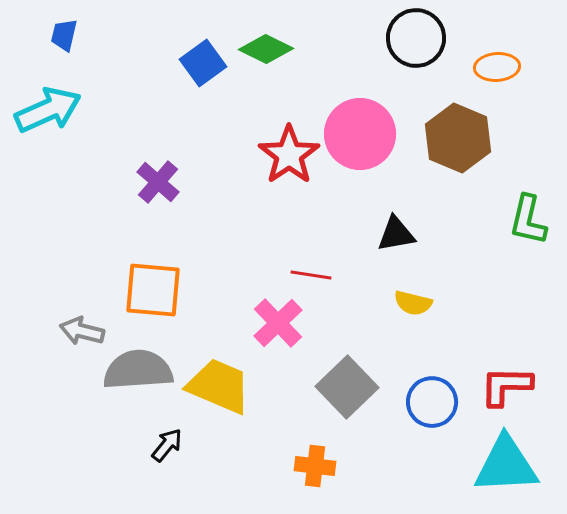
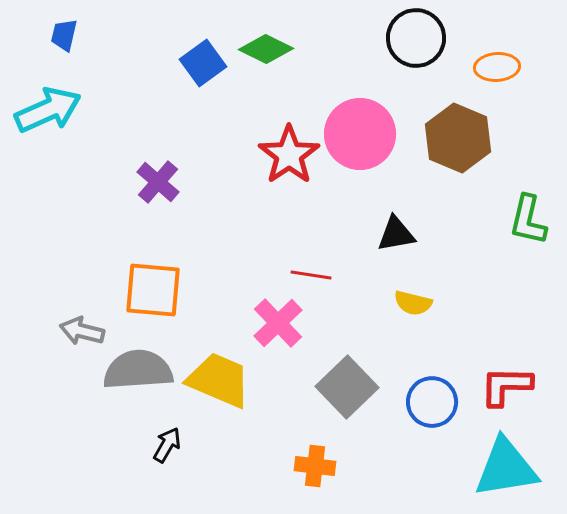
yellow trapezoid: moved 6 px up
black arrow: rotated 9 degrees counterclockwise
cyan triangle: moved 3 px down; rotated 6 degrees counterclockwise
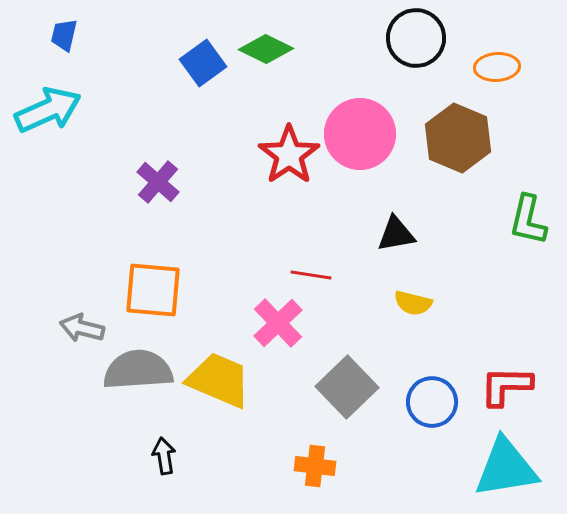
gray arrow: moved 3 px up
black arrow: moved 3 px left, 11 px down; rotated 39 degrees counterclockwise
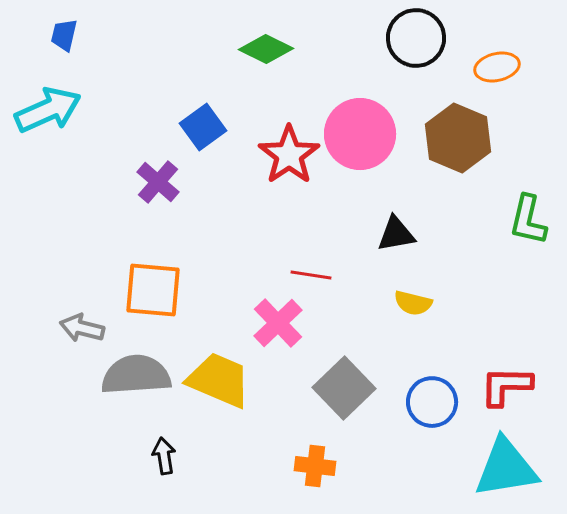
blue square: moved 64 px down
orange ellipse: rotated 9 degrees counterclockwise
gray semicircle: moved 2 px left, 5 px down
gray square: moved 3 px left, 1 px down
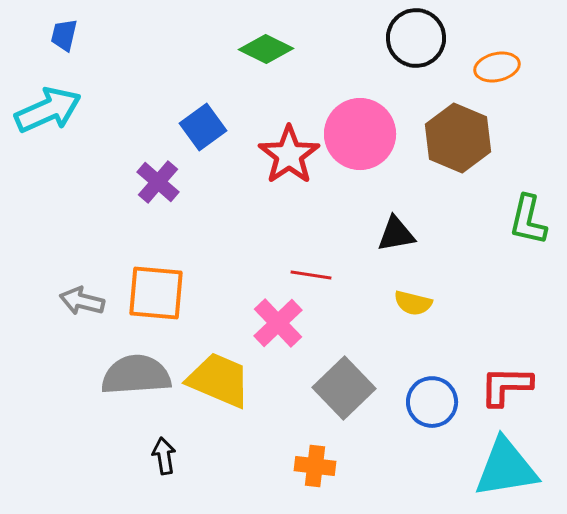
orange square: moved 3 px right, 3 px down
gray arrow: moved 27 px up
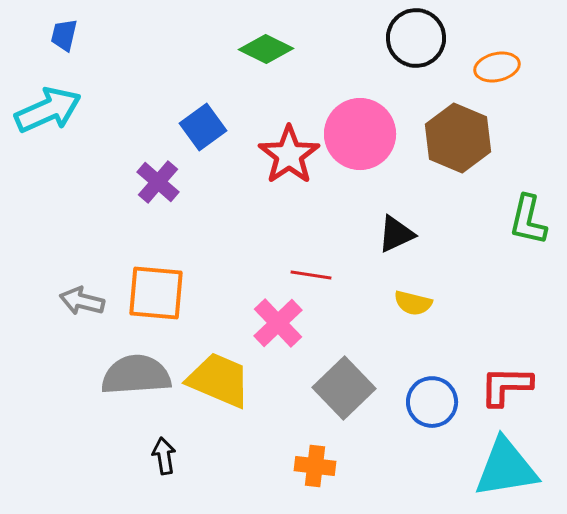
black triangle: rotated 15 degrees counterclockwise
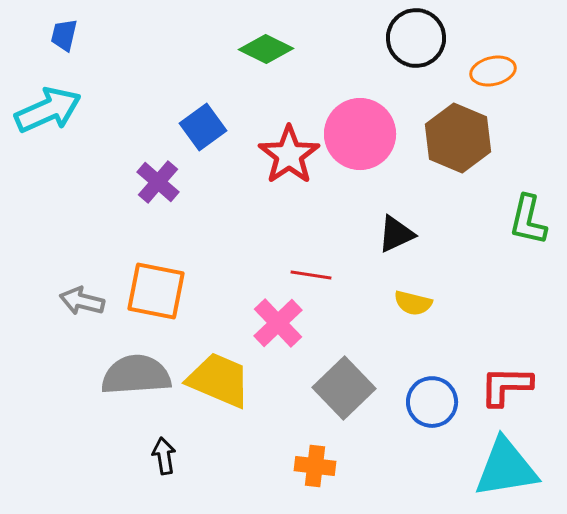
orange ellipse: moved 4 px left, 4 px down
orange square: moved 2 px up; rotated 6 degrees clockwise
